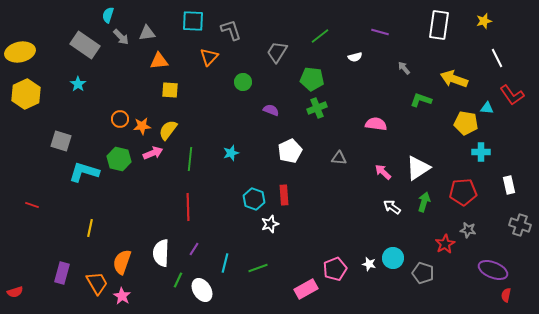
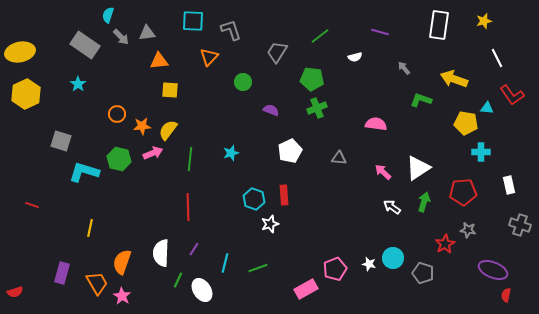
orange circle at (120, 119): moved 3 px left, 5 px up
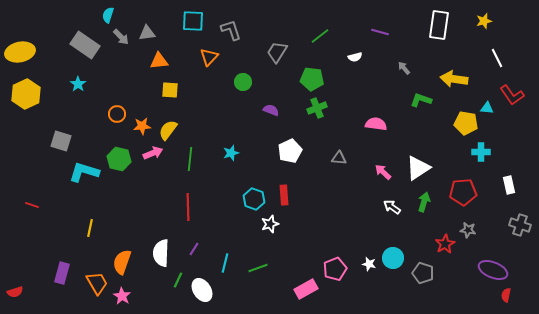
yellow arrow at (454, 79): rotated 12 degrees counterclockwise
